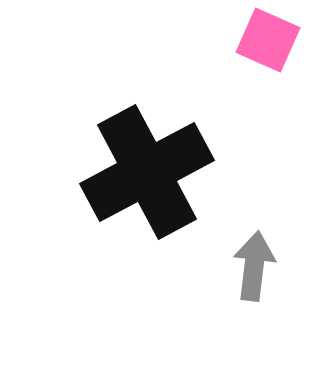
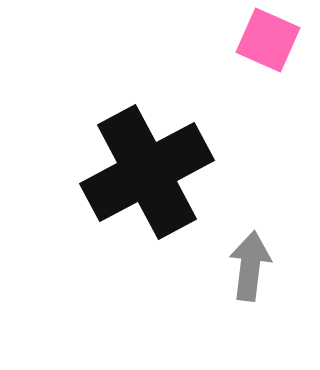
gray arrow: moved 4 px left
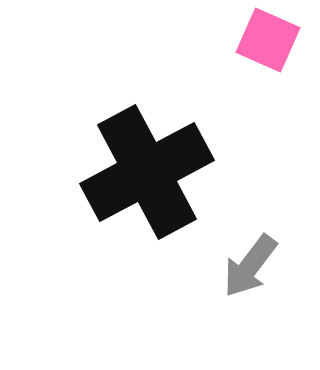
gray arrow: rotated 150 degrees counterclockwise
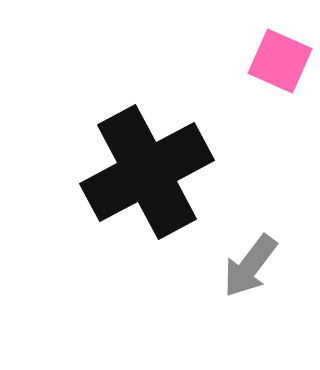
pink square: moved 12 px right, 21 px down
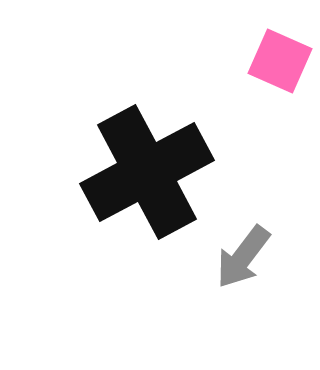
gray arrow: moved 7 px left, 9 px up
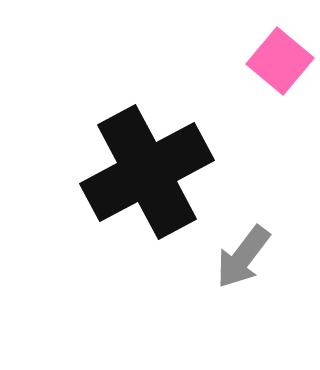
pink square: rotated 16 degrees clockwise
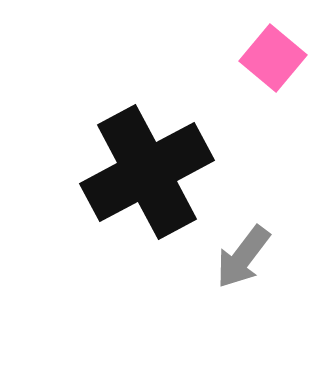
pink square: moved 7 px left, 3 px up
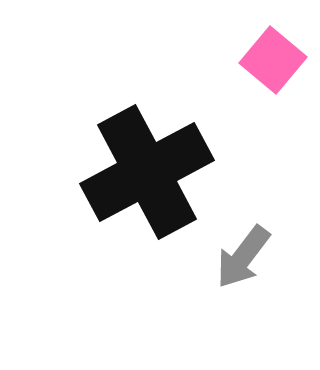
pink square: moved 2 px down
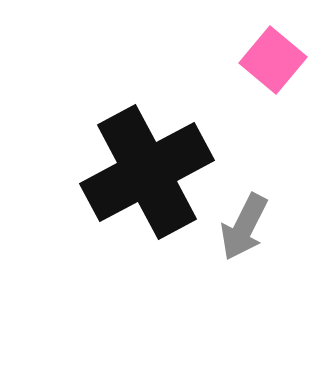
gray arrow: moved 1 px right, 30 px up; rotated 10 degrees counterclockwise
